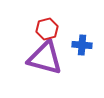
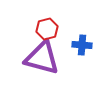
purple triangle: moved 3 px left
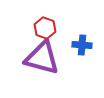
red hexagon: moved 2 px left, 1 px up; rotated 25 degrees counterclockwise
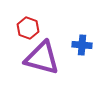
red hexagon: moved 17 px left
